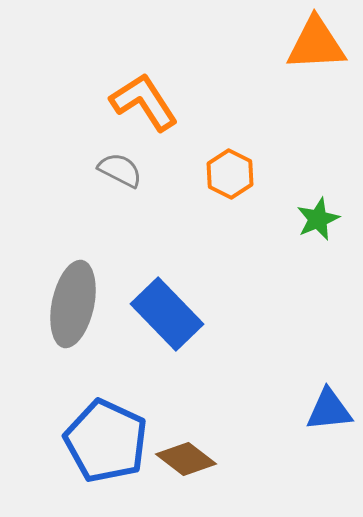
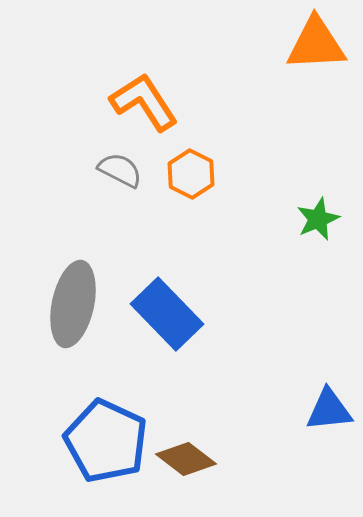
orange hexagon: moved 39 px left
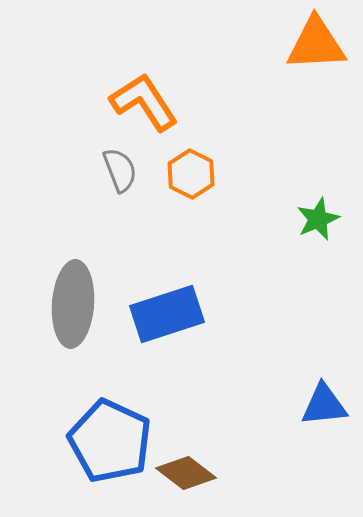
gray semicircle: rotated 42 degrees clockwise
gray ellipse: rotated 8 degrees counterclockwise
blue rectangle: rotated 64 degrees counterclockwise
blue triangle: moved 5 px left, 5 px up
blue pentagon: moved 4 px right
brown diamond: moved 14 px down
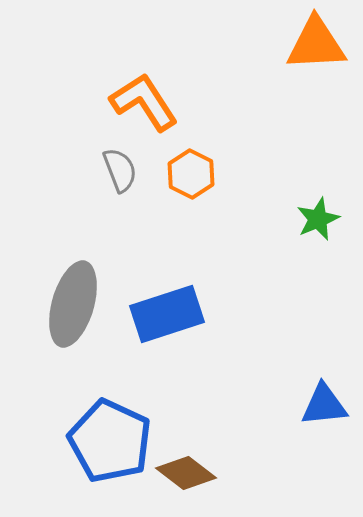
gray ellipse: rotated 12 degrees clockwise
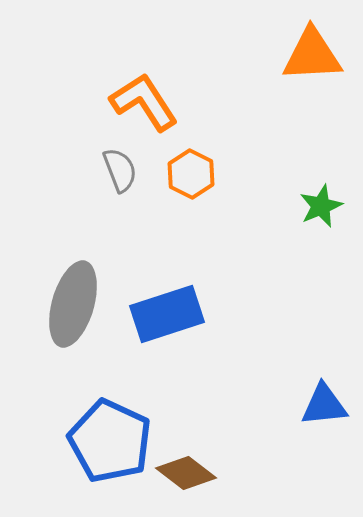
orange triangle: moved 4 px left, 11 px down
green star: moved 3 px right, 13 px up
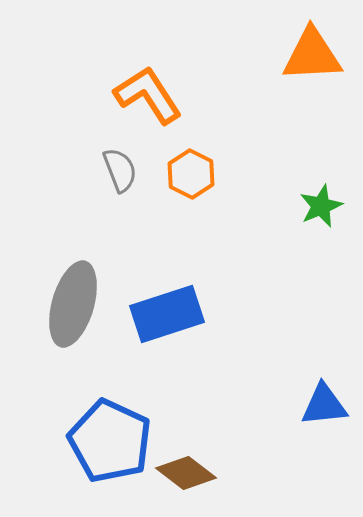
orange L-shape: moved 4 px right, 7 px up
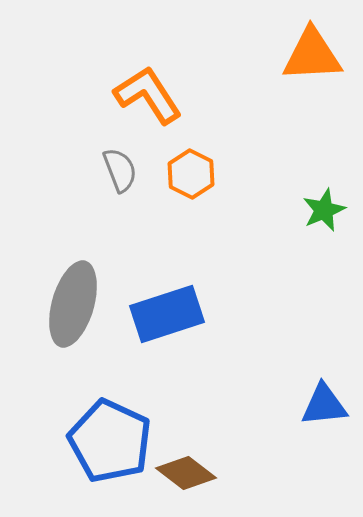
green star: moved 3 px right, 4 px down
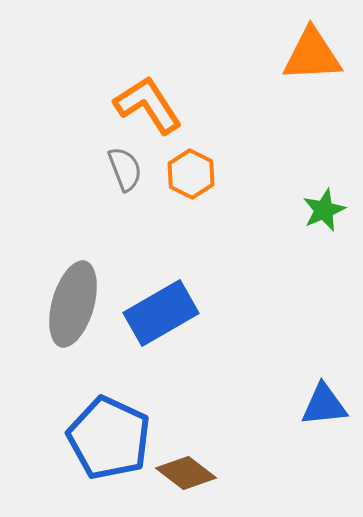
orange L-shape: moved 10 px down
gray semicircle: moved 5 px right, 1 px up
blue rectangle: moved 6 px left, 1 px up; rotated 12 degrees counterclockwise
blue pentagon: moved 1 px left, 3 px up
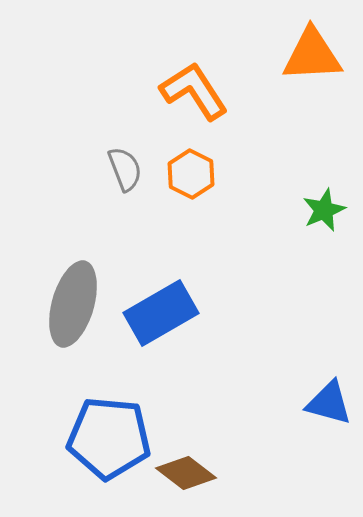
orange L-shape: moved 46 px right, 14 px up
blue triangle: moved 5 px right, 2 px up; rotated 21 degrees clockwise
blue pentagon: rotated 20 degrees counterclockwise
